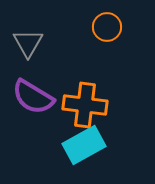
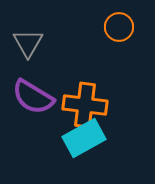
orange circle: moved 12 px right
cyan rectangle: moved 7 px up
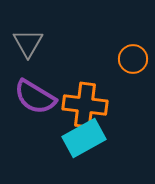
orange circle: moved 14 px right, 32 px down
purple semicircle: moved 2 px right
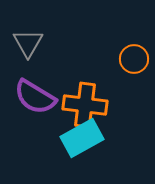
orange circle: moved 1 px right
cyan rectangle: moved 2 px left
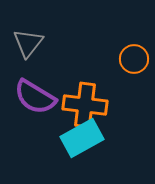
gray triangle: rotated 8 degrees clockwise
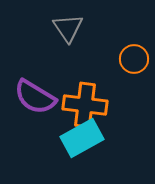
gray triangle: moved 40 px right, 15 px up; rotated 12 degrees counterclockwise
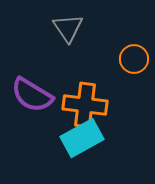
purple semicircle: moved 3 px left, 2 px up
